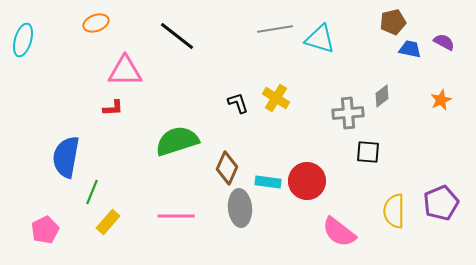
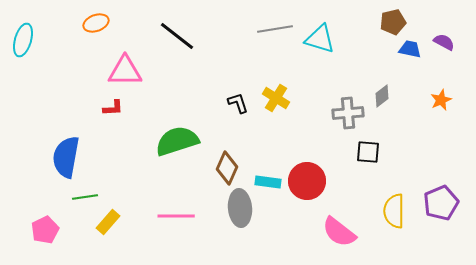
green line: moved 7 px left, 5 px down; rotated 60 degrees clockwise
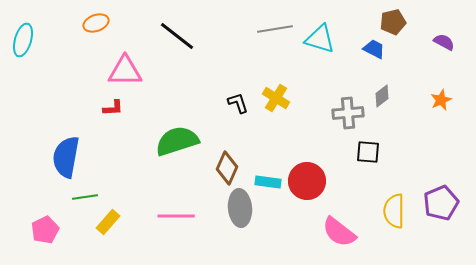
blue trapezoid: moved 36 px left; rotated 15 degrees clockwise
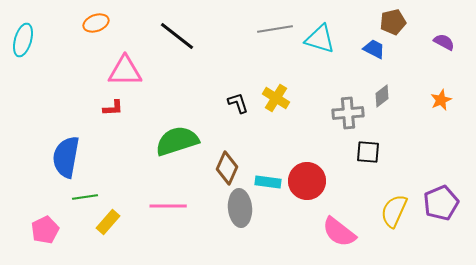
yellow semicircle: rotated 24 degrees clockwise
pink line: moved 8 px left, 10 px up
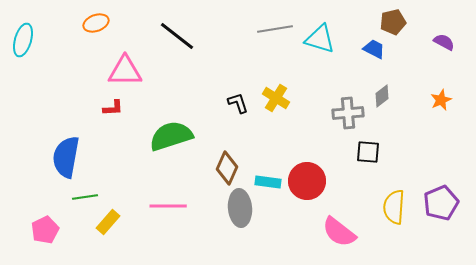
green semicircle: moved 6 px left, 5 px up
yellow semicircle: moved 4 px up; rotated 20 degrees counterclockwise
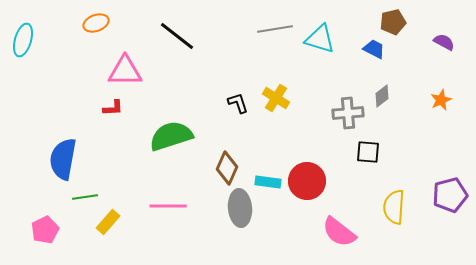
blue semicircle: moved 3 px left, 2 px down
purple pentagon: moved 9 px right, 8 px up; rotated 8 degrees clockwise
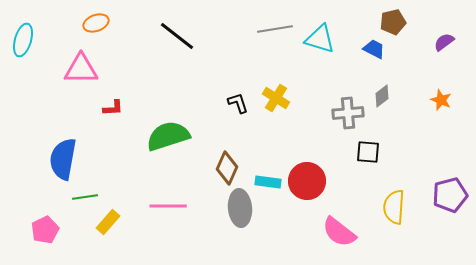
purple semicircle: rotated 65 degrees counterclockwise
pink triangle: moved 44 px left, 2 px up
orange star: rotated 25 degrees counterclockwise
green semicircle: moved 3 px left
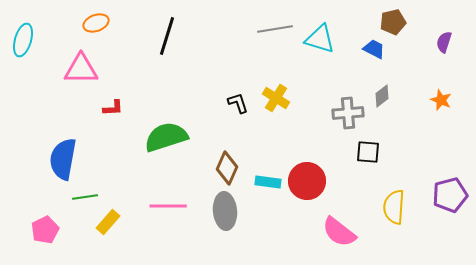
black line: moved 10 px left; rotated 69 degrees clockwise
purple semicircle: rotated 35 degrees counterclockwise
green semicircle: moved 2 px left, 1 px down
gray ellipse: moved 15 px left, 3 px down
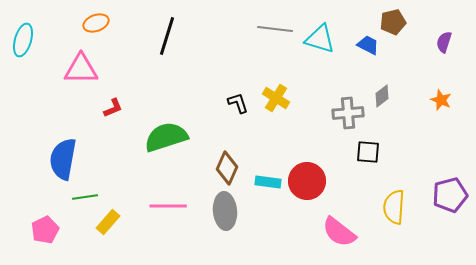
gray line: rotated 16 degrees clockwise
blue trapezoid: moved 6 px left, 4 px up
red L-shape: rotated 20 degrees counterclockwise
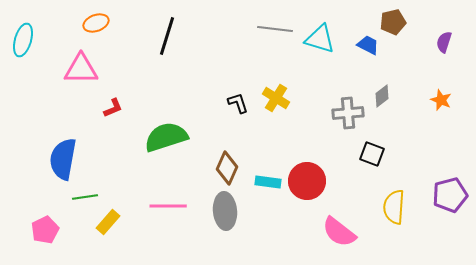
black square: moved 4 px right, 2 px down; rotated 15 degrees clockwise
